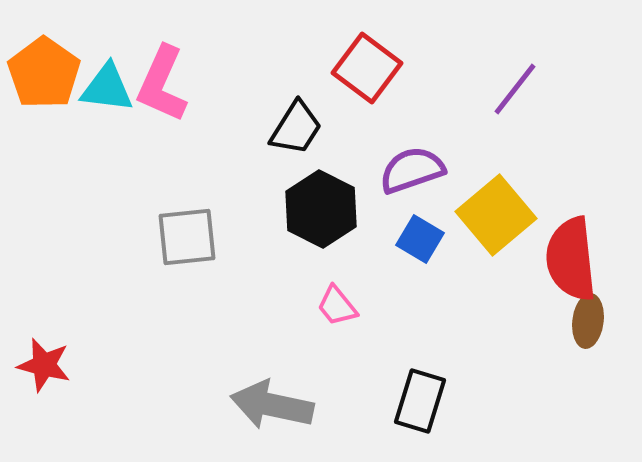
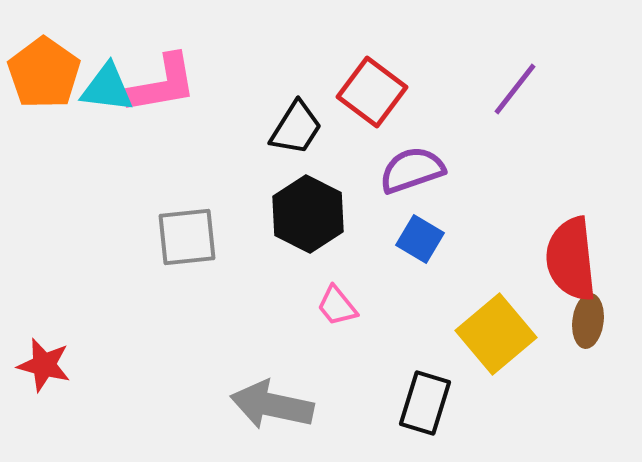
red square: moved 5 px right, 24 px down
pink L-shape: rotated 124 degrees counterclockwise
black hexagon: moved 13 px left, 5 px down
yellow square: moved 119 px down
black rectangle: moved 5 px right, 2 px down
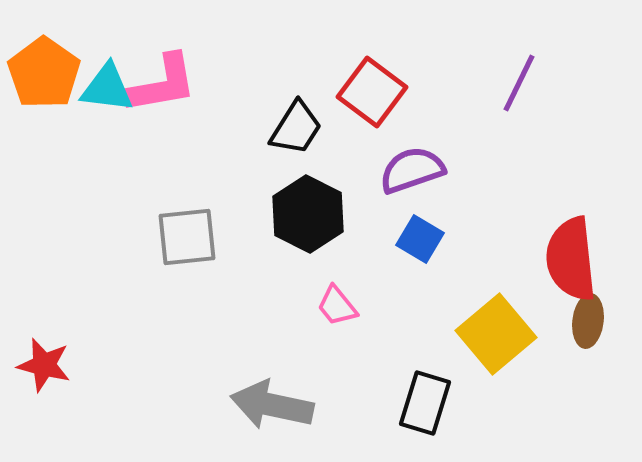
purple line: moved 4 px right, 6 px up; rotated 12 degrees counterclockwise
